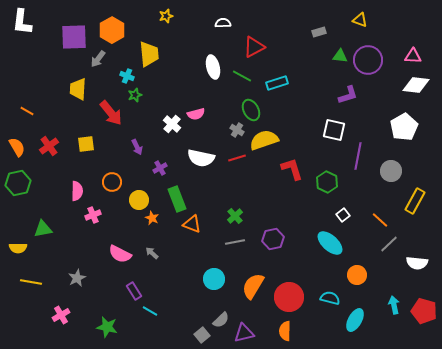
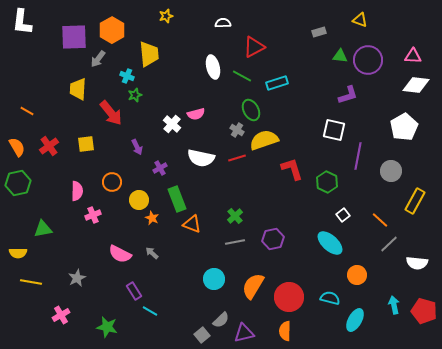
yellow semicircle at (18, 248): moved 5 px down
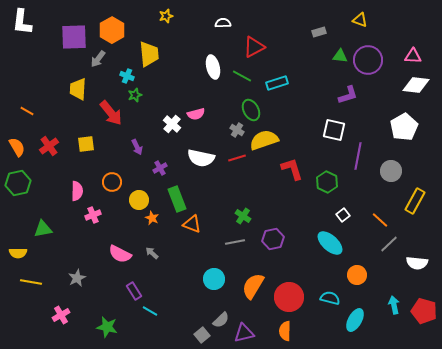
green cross at (235, 216): moved 8 px right; rotated 14 degrees counterclockwise
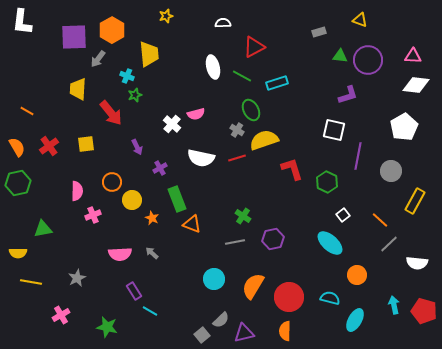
yellow circle at (139, 200): moved 7 px left
pink semicircle at (120, 254): rotated 30 degrees counterclockwise
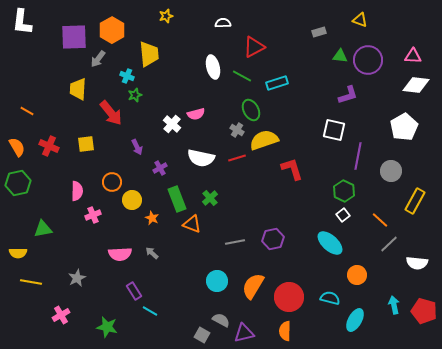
red cross at (49, 146): rotated 30 degrees counterclockwise
green hexagon at (327, 182): moved 17 px right, 9 px down
green cross at (243, 216): moved 33 px left, 18 px up; rotated 14 degrees clockwise
cyan circle at (214, 279): moved 3 px right, 2 px down
gray semicircle at (221, 320): rotated 108 degrees counterclockwise
gray square at (202, 335): rotated 21 degrees counterclockwise
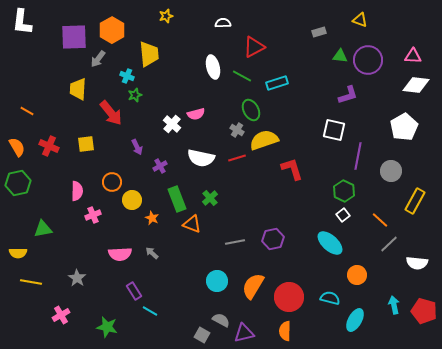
purple cross at (160, 168): moved 2 px up
gray star at (77, 278): rotated 12 degrees counterclockwise
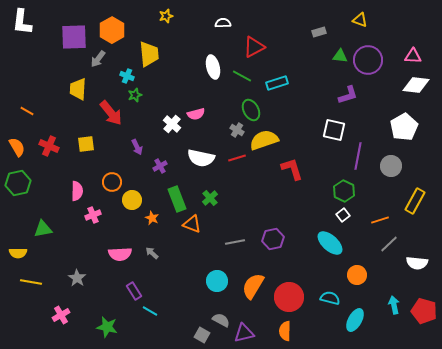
gray circle at (391, 171): moved 5 px up
orange line at (380, 220): rotated 60 degrees counterclockwise
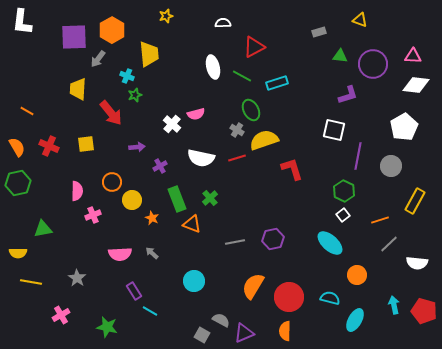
purple circle at (368, 60): moved 5 px right, 4 px down
purple arrow at (137, 147): rotated 70 degrees counterclockwise
cyan circle at (217, 281): moved 23 px left
purple triangle at (244, 333): rotated 10 degrees counterclockwise
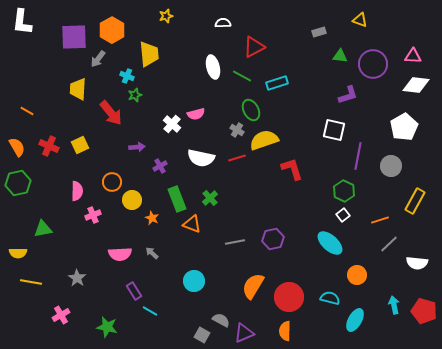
yellow square at (86, 144): moved 6 px left, 1 px down; rotated 18 degrees counterclockwise
